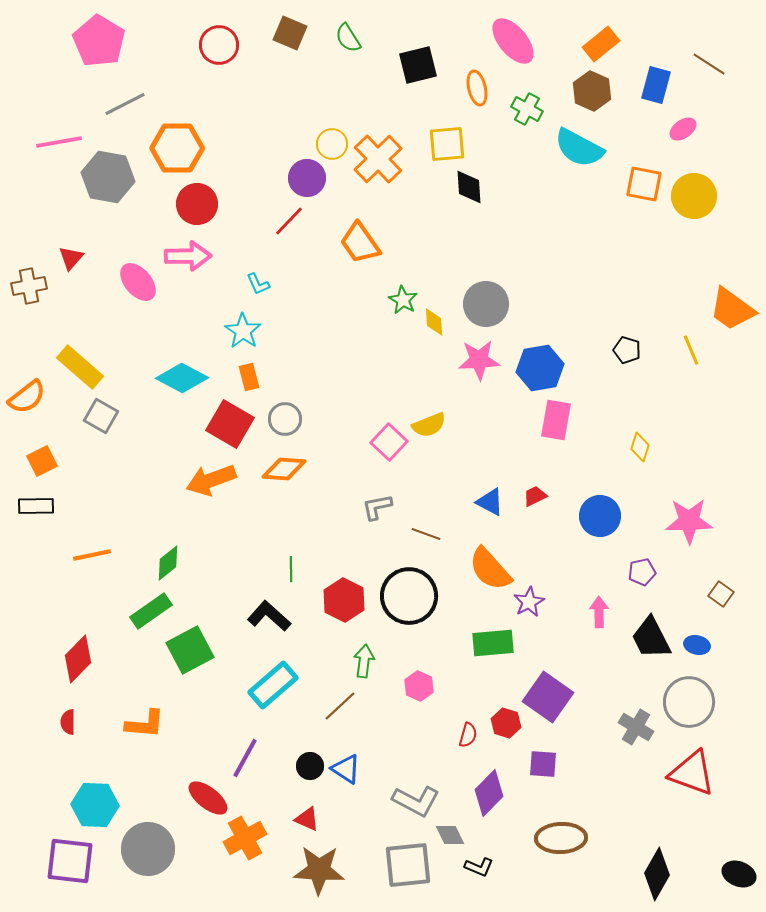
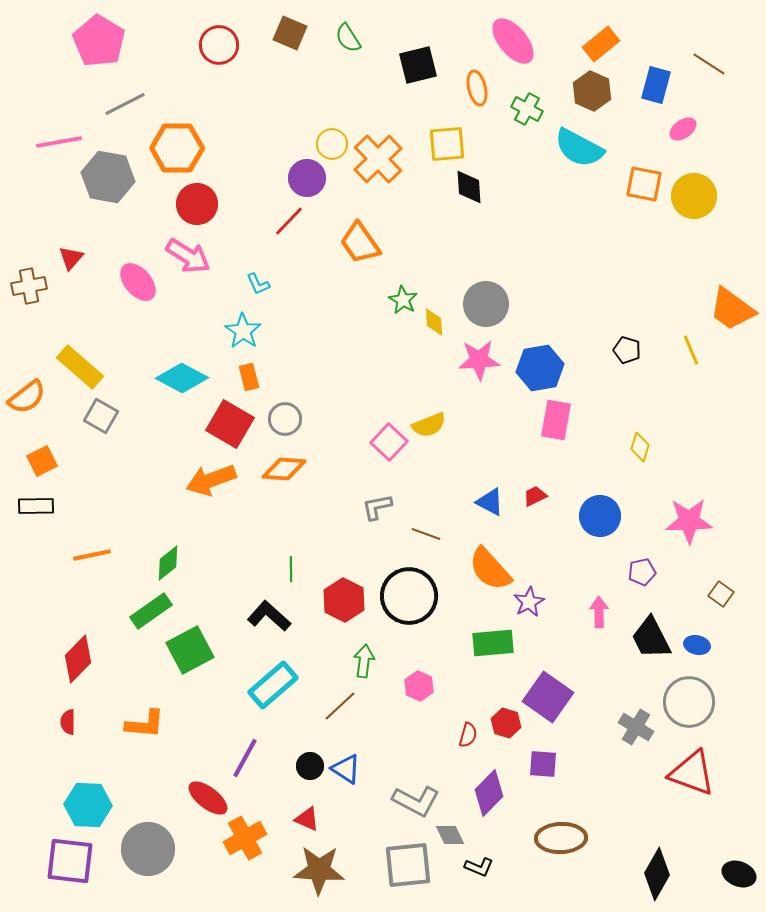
pink arrow at (188, 256): rotated 33 degrees clockwise
cyan hexagon at (95, 805): moved 7 px left
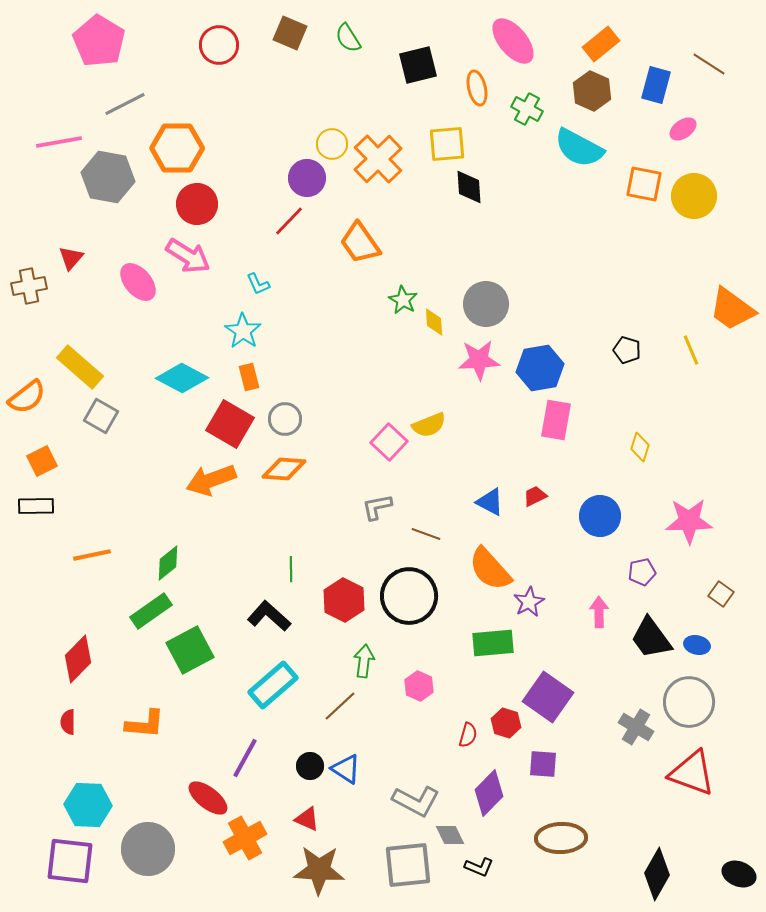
black trapezoid at (651, 638): rotated 9 degrees counterclockwise
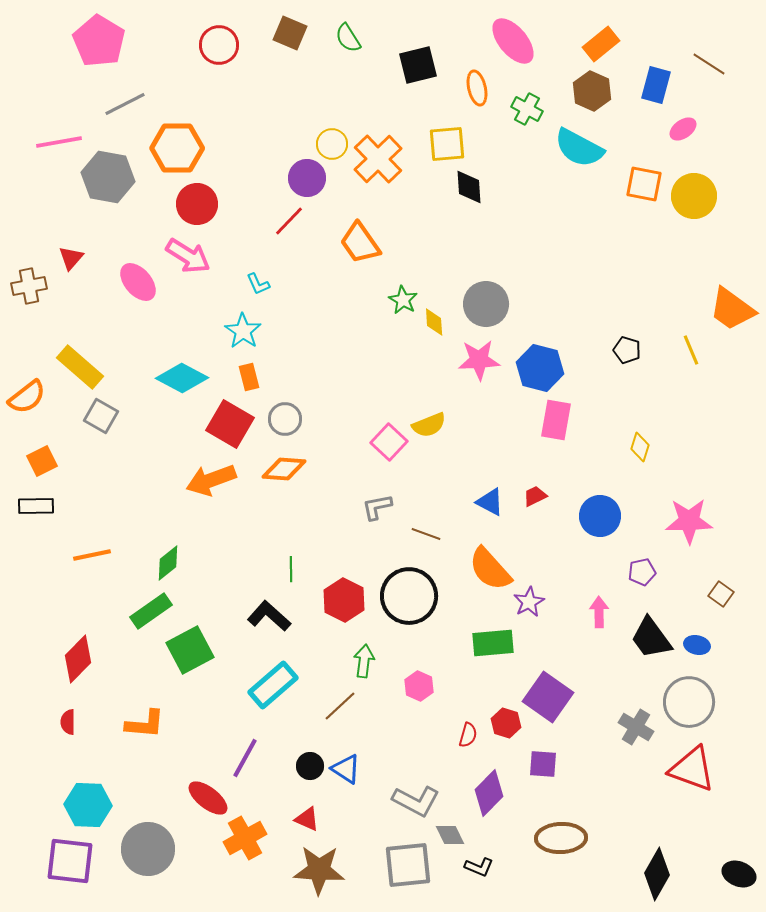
blue hexagon at (540, 368): rotated 24 degrees clockwise
red triangle at (692, 773): moved 4 px up
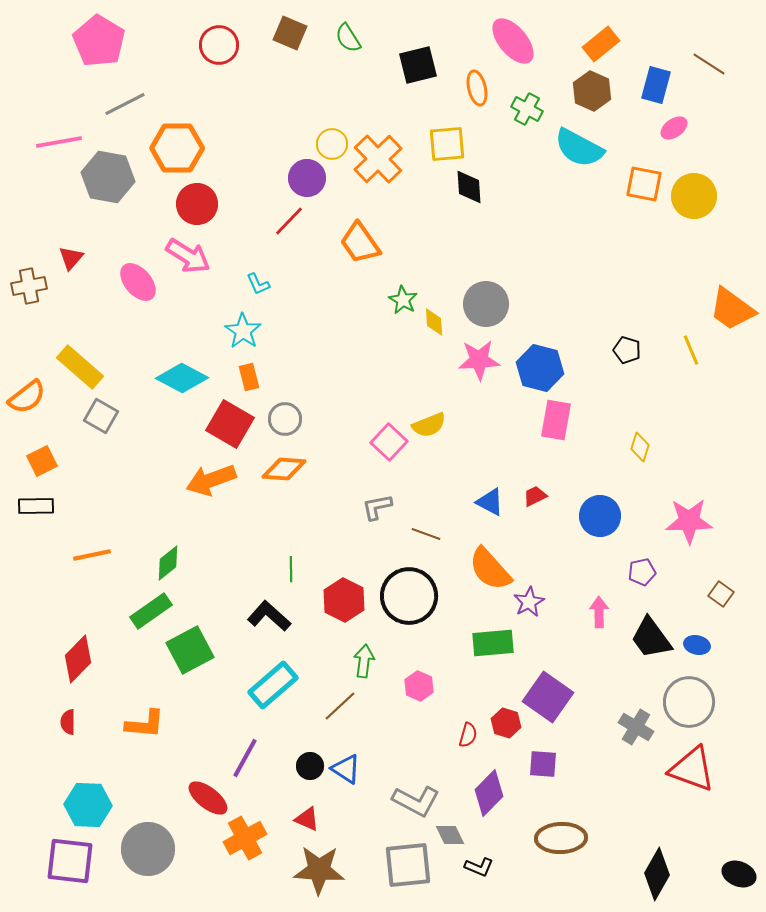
pink ellipse at (683, 129): moved 9 px left, 1 px up
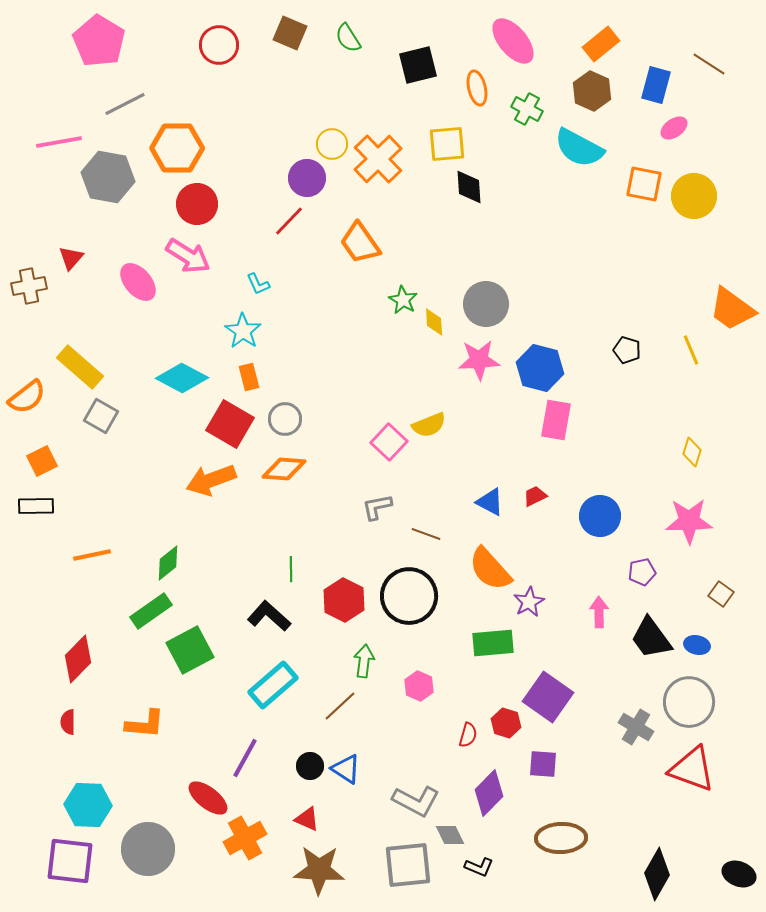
yellow diamond at (640, 447): moved 52 px right, 5 px down
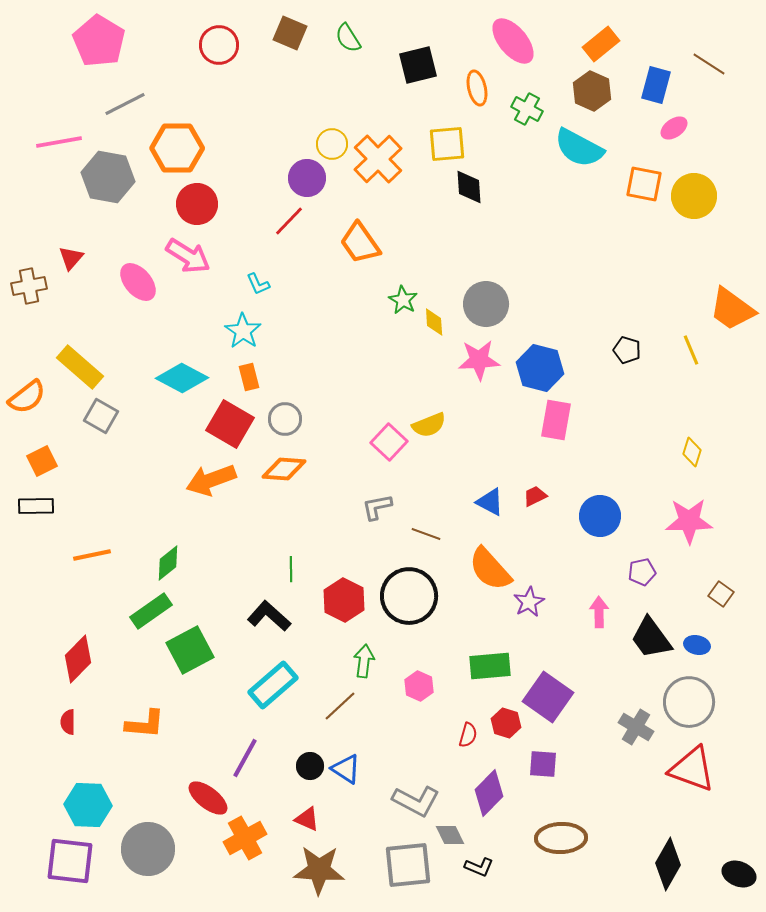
green rectangle at (493, 643): moved 3 px left, 23 px down
black diamond at (657, 874): moved 11 px right, 10 px up
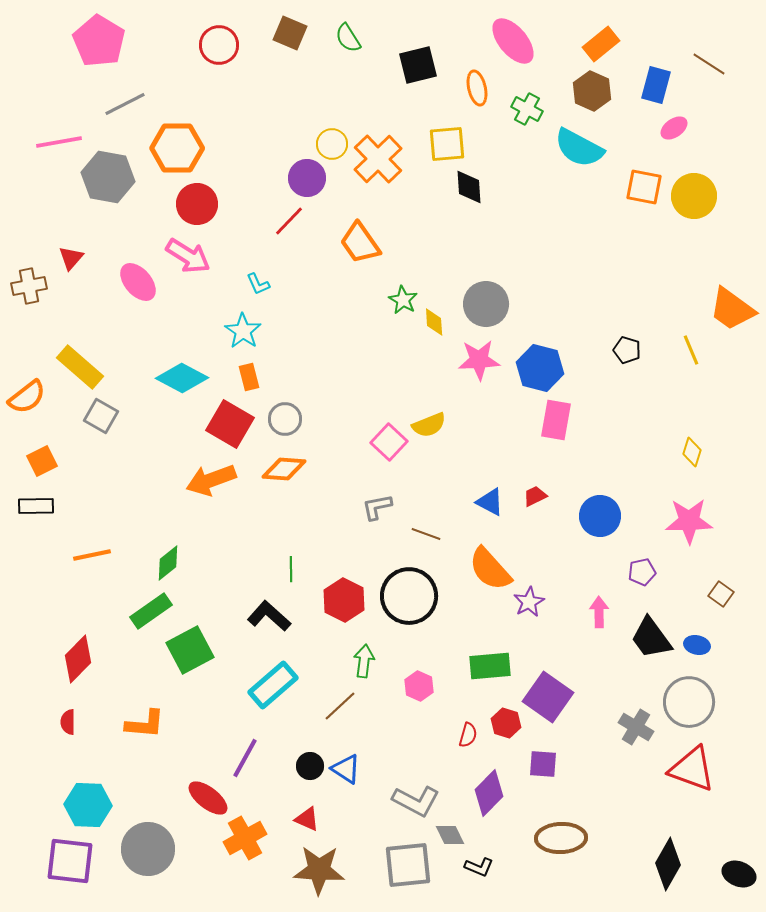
orange square at (644, 184): moved 3 px down
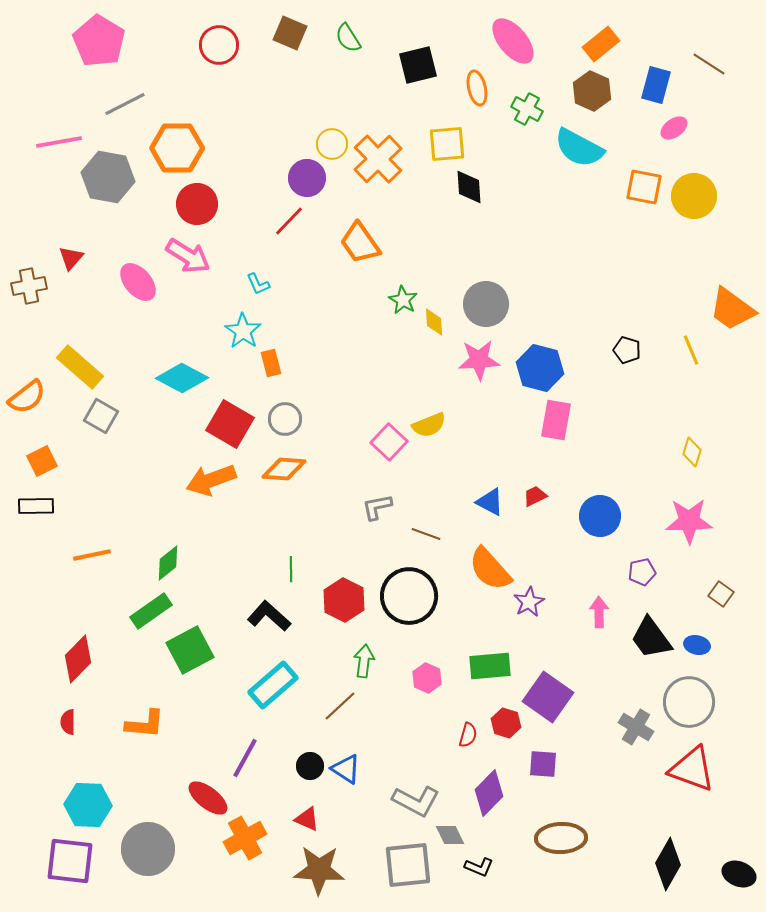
orange rectangle at (249, 377): moved 22 px right, 14 px up
pink hexagon at (419, 686): moved 8 px right, 8 px up
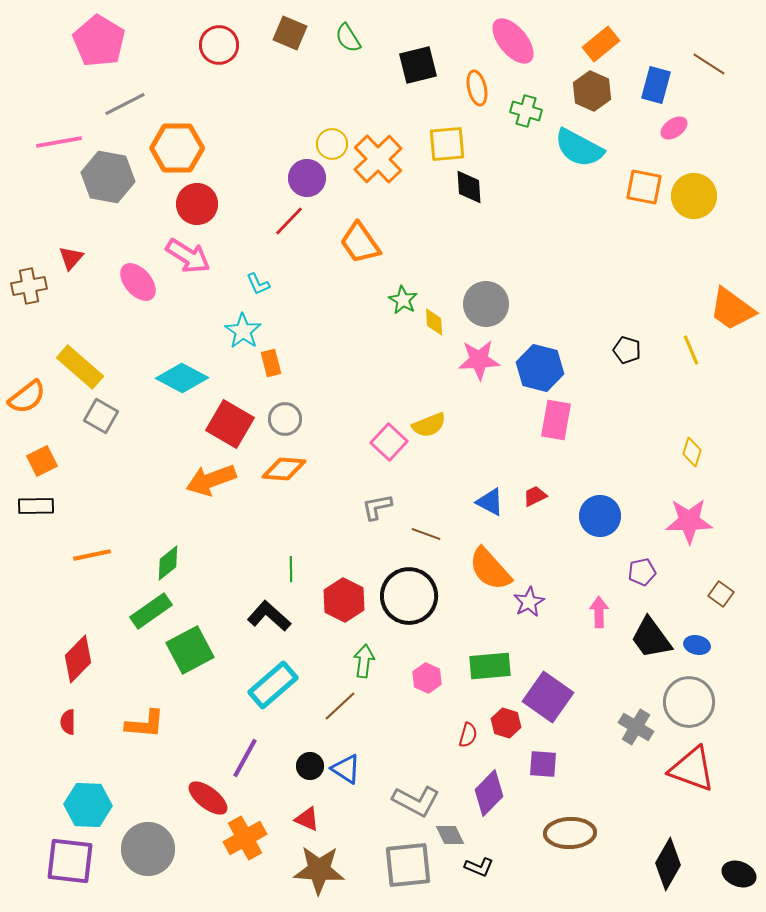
green cross at (527, 109): moved 1 px left, 2 px down; rotated 12 degrees counterclockwise
brown ellipse at (561, 838): moved 9 px right, 5 px up
